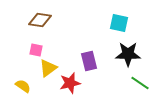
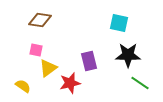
black star: moved 1 px down
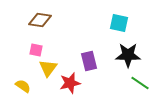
yellow triangle: rotated 18 degrees counterclockwise
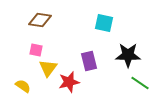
cyan square: moved 15 px left
red star: moved 1 px left, 1 px up
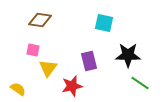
pink square: moved 3 px left
red star: moved 3 px right, 4 px down
yellow semicircle: moved 5 px left, 3 px down
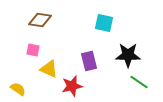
yellow triangle: moved 1 px right, 1 px down; rotated 42 degrees counterclockwise
green line: moved 1 px left, 1 px up
